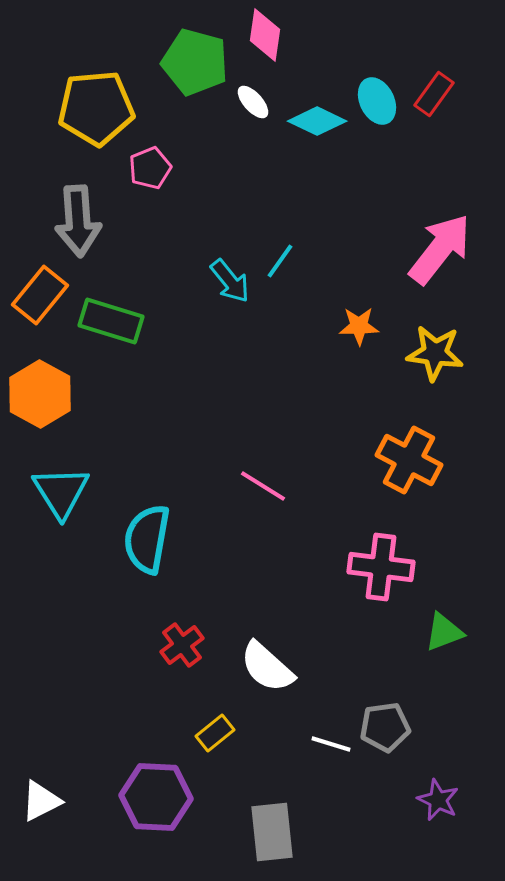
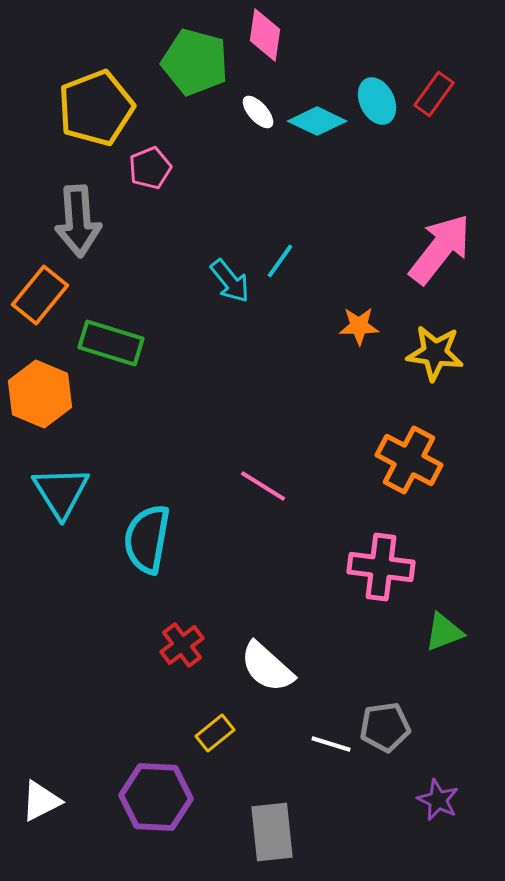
white ellipse: moved 5 px right, 10 px down
yellow pentagon: rotated 16 degrees counterclockwise
green rectangle: moved 22 px down
orange hexagon: rotated 6 degrees counterclockwise
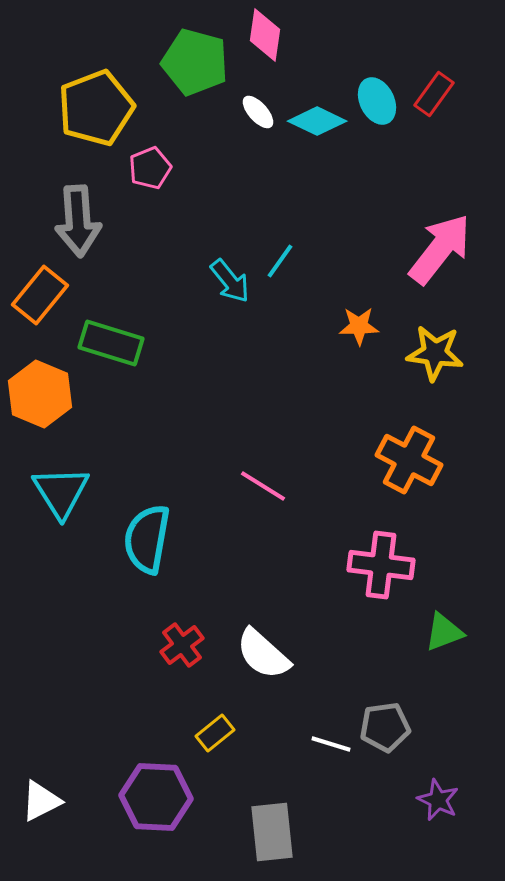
pink cross: moved 2 px up
white semicircle: moved 4 px left, 13 px up
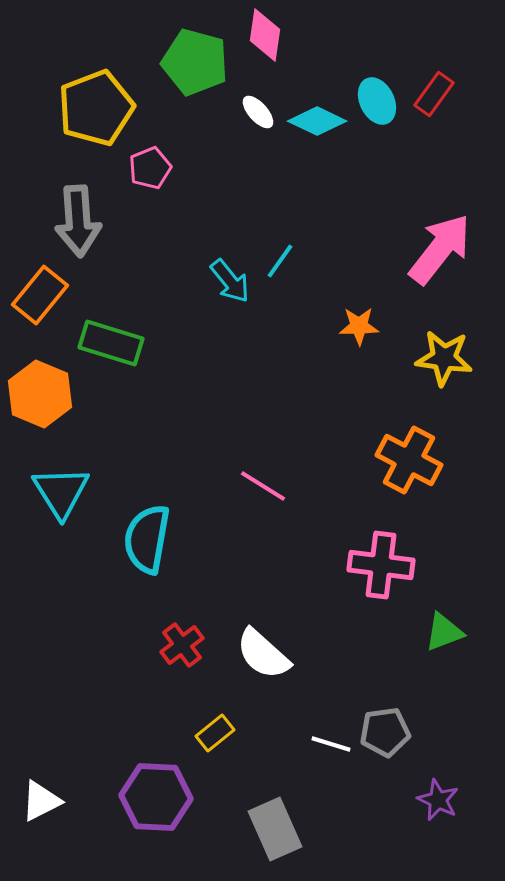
yellow star: moved 9 px right, 5 px down
gray pentagon: moved 5 px down
gray rectangle: moved 3 px right, 3 px up; rotated 18 degrees counterclockwise
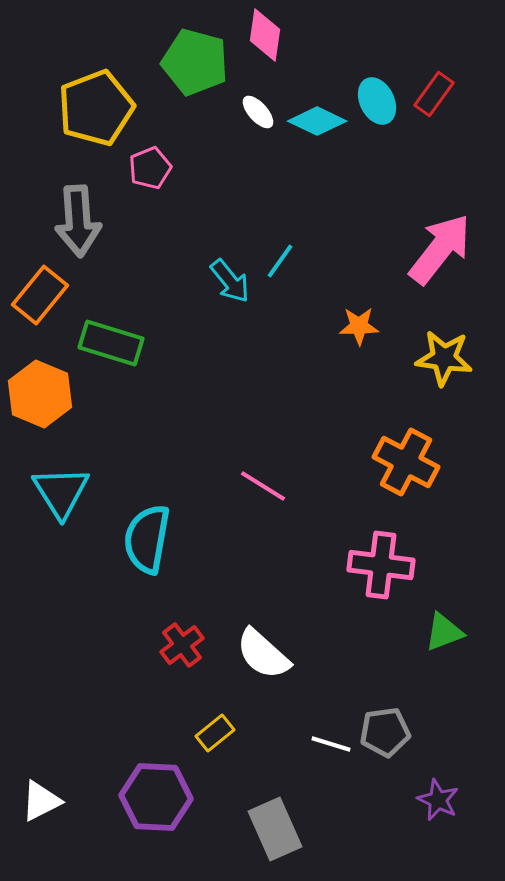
orange cross: moved 3 px left, 2 px down
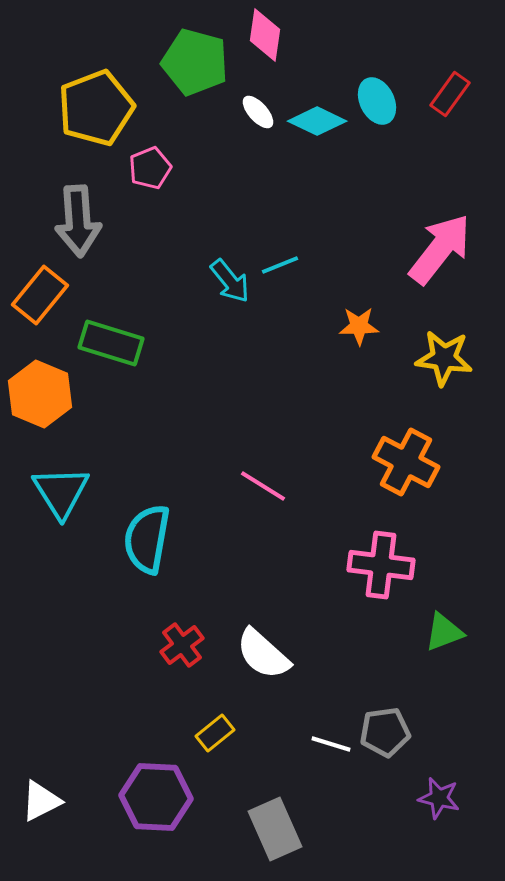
red rectangle: moved 16 px right
cyan line: moved 4 px down; rotated 33 degrees clockwise
purple star: moved 1 px right, 2 px up; rotated 12 degrees counterclockwise
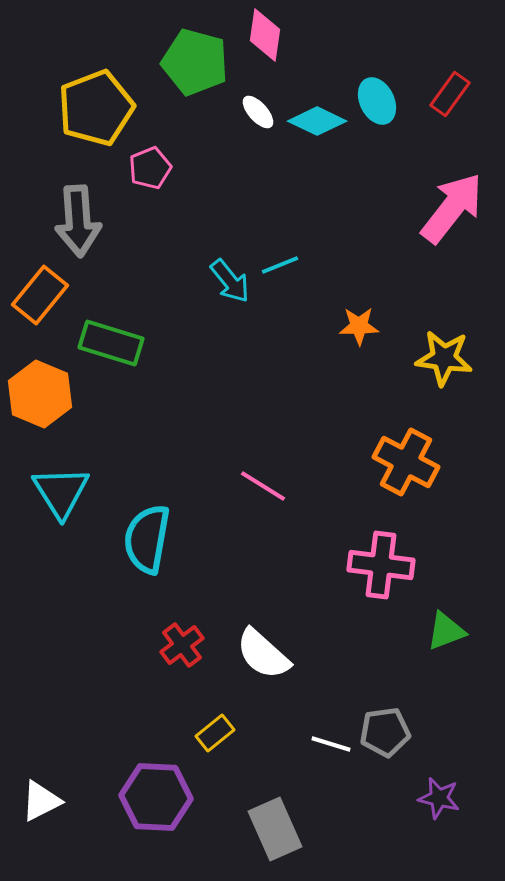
pink arrow: moved 12 px right, 41 px up
green triangle: moved 2 px right, 1 px up
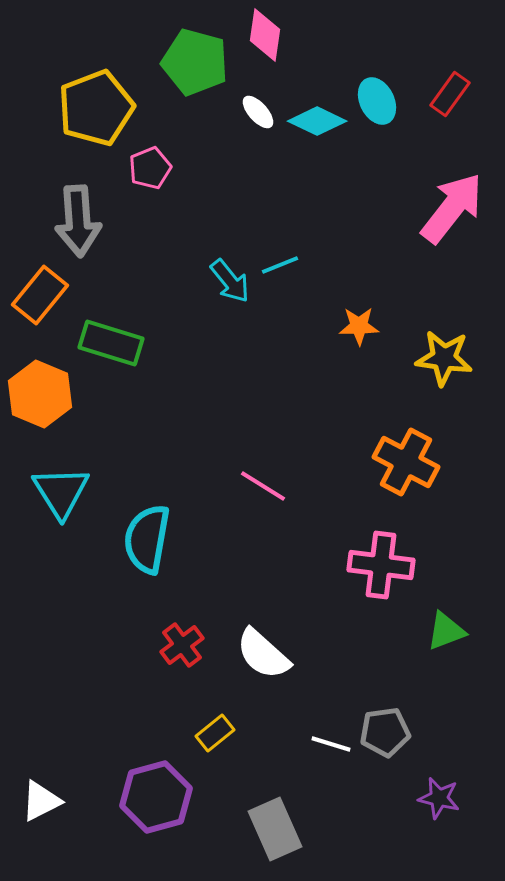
purple hexagon: rotated 18 degrees counterclockwise
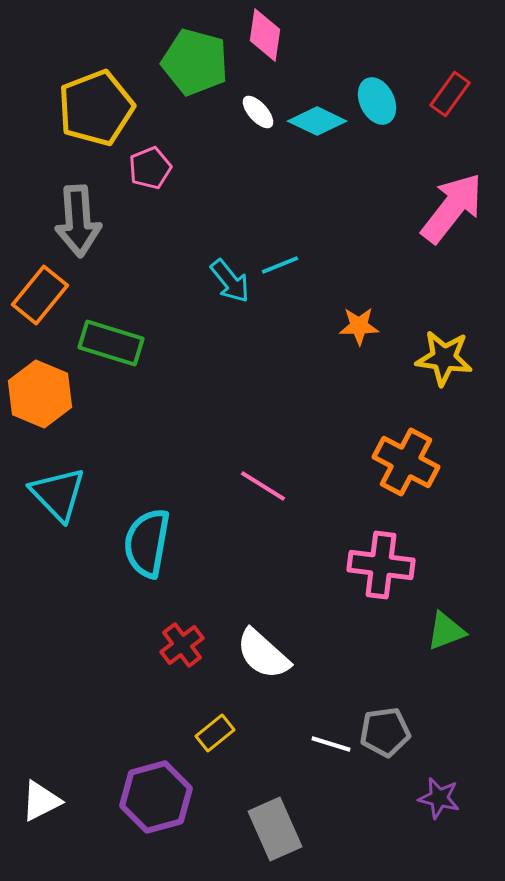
cyan triangle: moved 3 px left, 2 px down; rotated 12 degrees counterclockwise
cyan semicircle: moved 4 px down
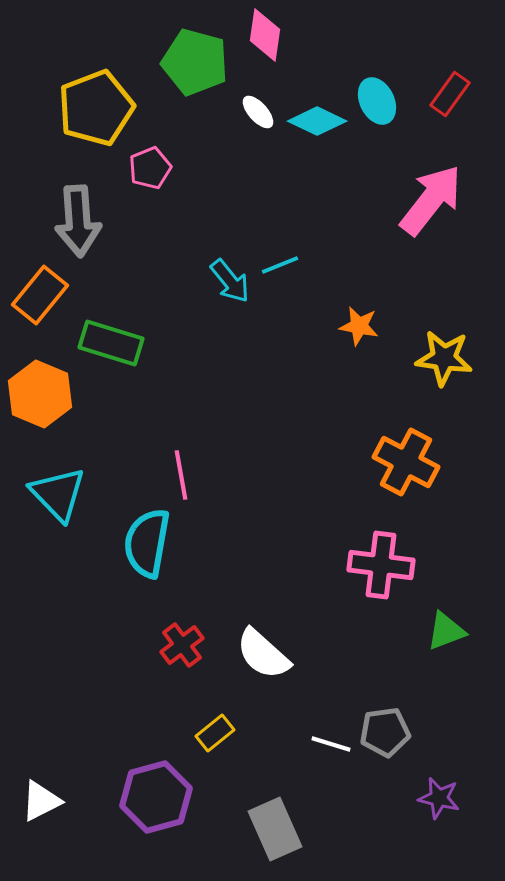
pink arrow: moved 21 px left, 8 px up
orange star: rotated 12 degrees clockwise
pink line: moved 82 px left, 11 px up; rotated 48 degrees clockwise
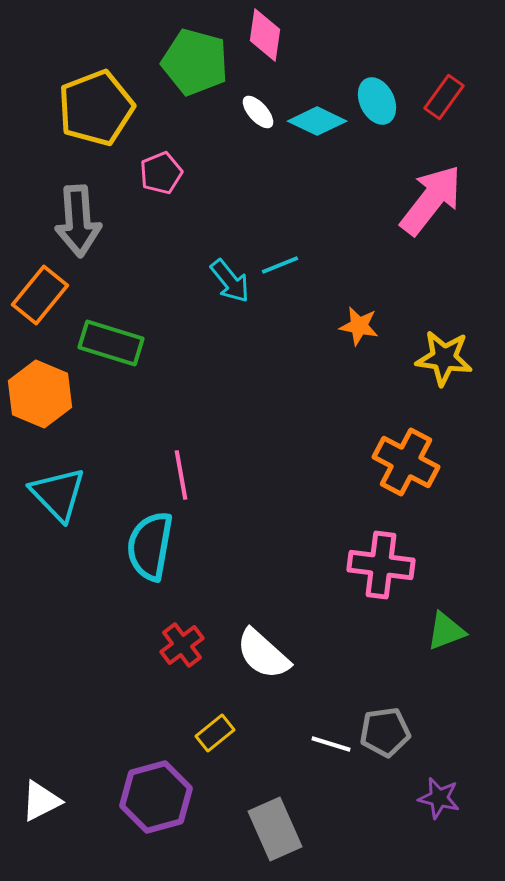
red rectangle: moved 6 px left, 3 px down
pink pentagon: moved 11 px right, 5 px down
cyan semicircle: moved 3 px right, 3 px down
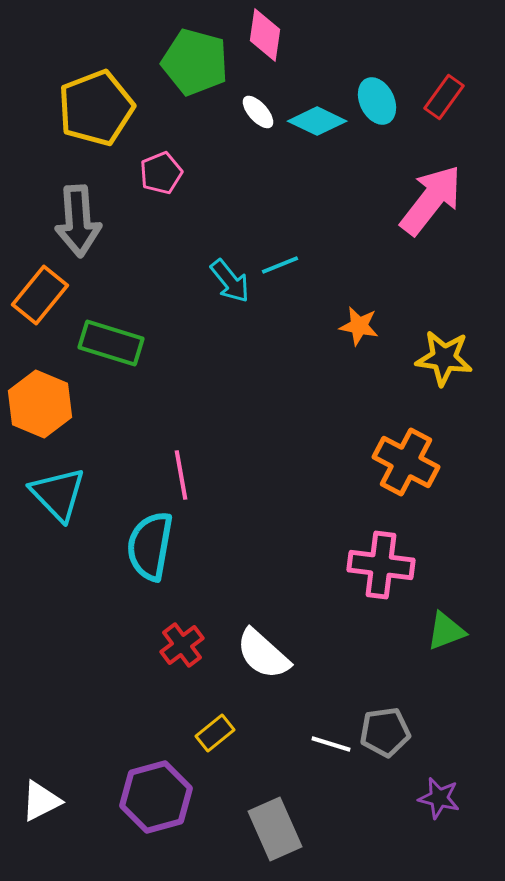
orange hexagon: moved 10 px down
